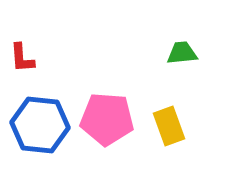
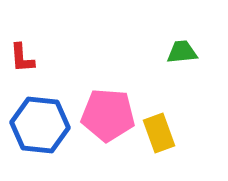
green trapezoid: moved 1 px up
pink pentagon: moved 1 px right, 4 px up
yellow rectangle: moved 10 px left, 7 px down
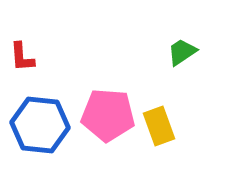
green trapezoid: rotated 28 degrees counterclockwise
red L-shape: moved 1 px up
yellow rectangle: moved 7 px up
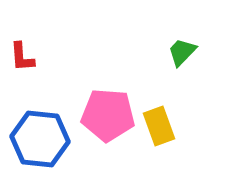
green trapezoid: rotated 12 degrees counterclockwise
blue hexagon: moved 14 px down
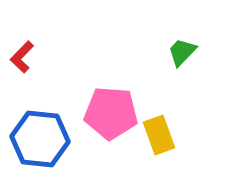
red L-shape: rotated 48 degrees clockwise
pink pentagon: moved 3 px right, 2 px up
yellow rectangle: moved 9 px down
